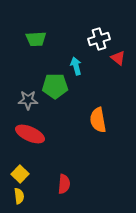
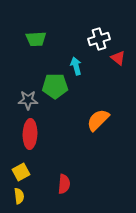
orange semicircle: rotated 55 degrees clockwise
red ellipse: rotated 68 degrees clockwise
yellow square: moved 1 px right, 2 px up; rotated 18 degrees clockwise
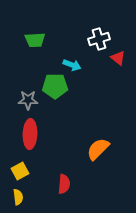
green trapezoid: moved 1 px left, 1 px down
cyan arrow: moved 4 px left, 1 px up; rotated 126 degrees clockwise
orange semicircle: moved 29 px down
yellow square: moved 1 px left, 1 px up
yellow semicircle: moved 1 px left, 1 px down
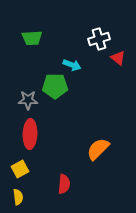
green trapezoid: moved 3 px left, 2 px up
yellow square: moved 2 px up
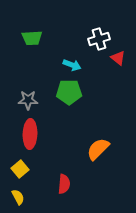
green pentagon: moved 14 px right, 6 px down
yellow square: rotated 12 degrees counterclockwise
yellow semicircle: rotated 21 degrees counterclockwise
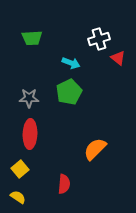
cyan arrow: moved 1 px left, 2 px up
green pentagon: rotated 25 degrees counterclockwise
gray star: moved 1 px right, 2 px up
orange semicircle: moved 3 px left
yellow semicircle: rotated 28 degrees counterclockwise
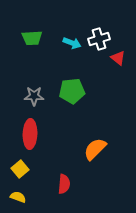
cyan arrow: moved 1 px right, 20 px up
green pentagon: moved 3 px right, 1 px up; rotated 20 degrees clockwise
gray star: moved 5 px right, 2 px up
yellow semicircle: rotated 14 degrees counterclockwise
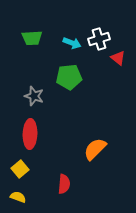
green pentagon: moved 3 px left, 14 px up
gray star: rotated 18 degrees clockwise
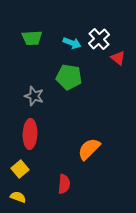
white cross: rotated 25 degrees counterclockwise
green pentagon: rotated 15 degrees clockwise
orange semicircle: moved 6 px left
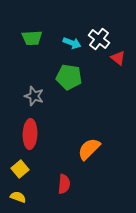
white cross: rotated 10 degrees counterclockwise
